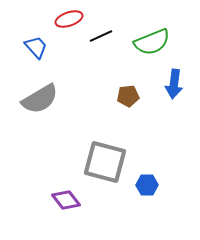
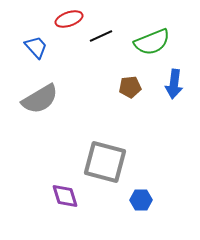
brown pentagon: moved 2 px right, 9 px up
blue hexagon: moved 6 px left, 15 px down
purple diamond: moved 1 px left, 4 px up; rotated 20 degrees clockwise
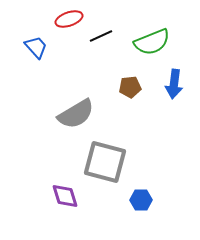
gray semicircle: moved 36 px right, 15 px down
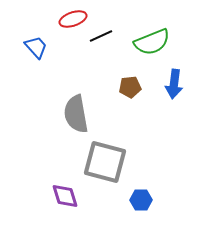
red ellipse: moved 4 px right
gray semicircle: rotated 111 degrees clockwise
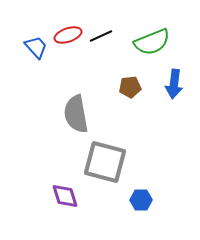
red ellipse: moved 5 px left, 16 px down
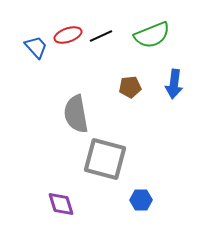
green semicircle: moved 7 px up
gray square: moved 3 px up
purple diamond: moved 4 px left, 8 px down
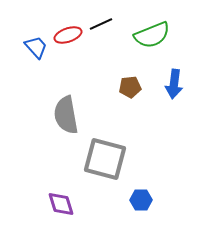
black line: moved 12 px up
gray semicircle: moved 10 px left, 1 px down
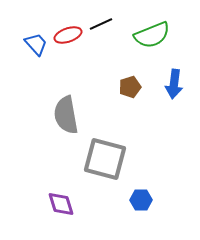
blue trapezoid: moved 3 px up
brown pentagon: rotated 10 degrees counterclockwise
